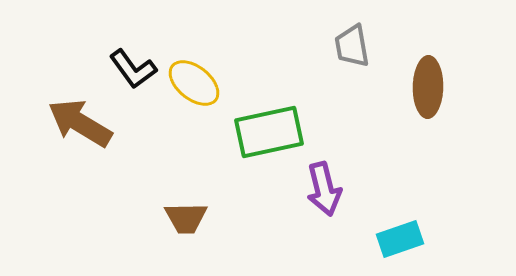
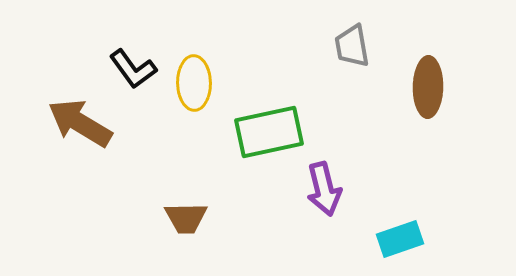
yellow ellipse: rotated 50 degrees clockwise
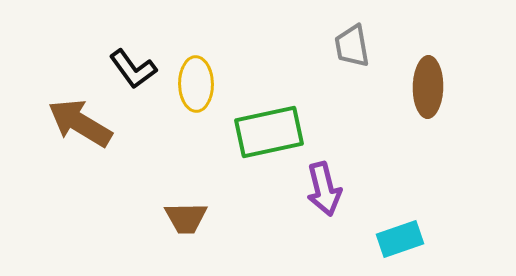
yellow ellipse: moved 2 px right, 1 px down
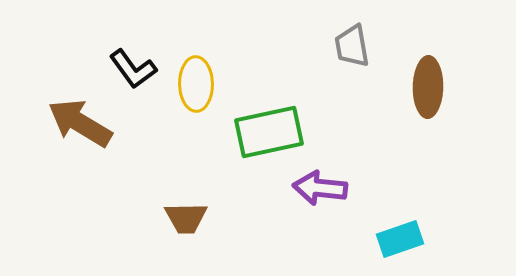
purple arrow: moved 4 px left, 1 px up; rotated 110 degrees clockwise
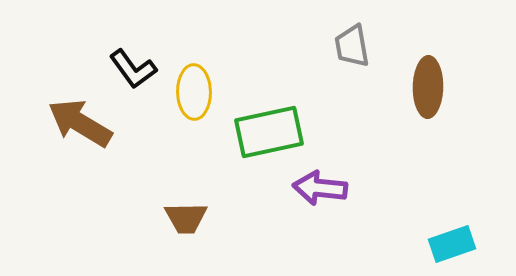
yellow ellipse: moved 2 px left, 8 px down
cyan rectangle: moved 52 px right, 5 px down
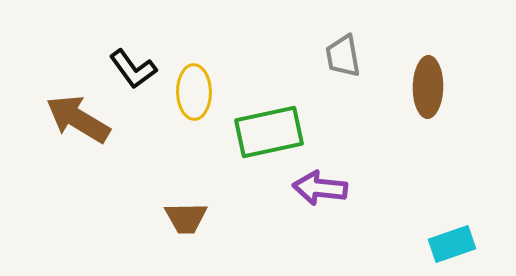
gray trapezoid: moved 9 px left, 10 px down
brown arrow: moved 2 px left, 4 px up
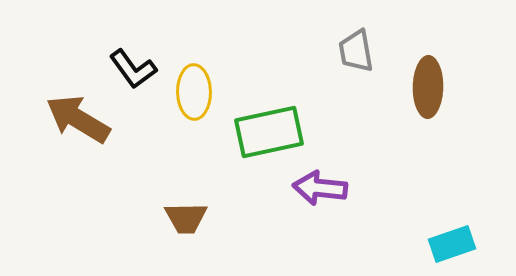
gray trapezoid: moved 13 px right, 5 px up
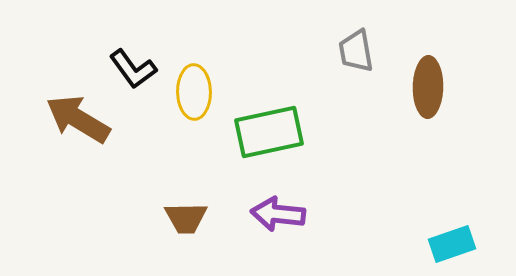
purple arrow: moved 42 px left, 26 px down
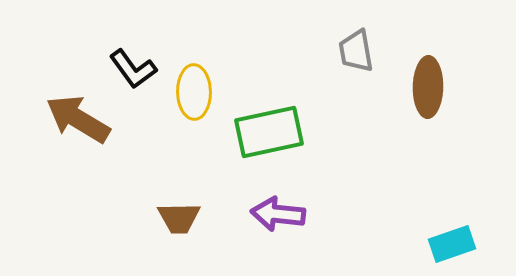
brown trapezoid: moved 7 px left
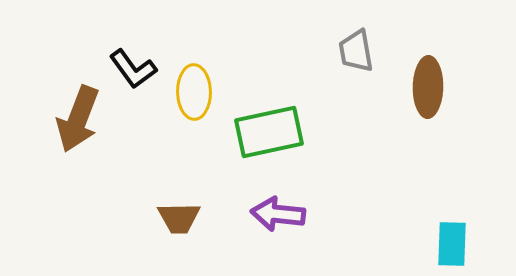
brown arrow: rotated 100 degrees counterclockwise
cyan rectangle: rotated 69 degrees counterclockwise
